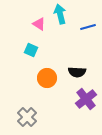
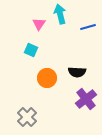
pink triangle: rotated 32 degrees clockwise
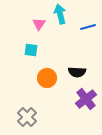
cyan square: rotated 16 degrees counterclockwise
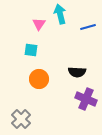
orange circle: moved 8 px left, 1 px down
purple cross: rotated 30 degrees counterclockwise
gray cross: moved 6 px left, 2 px down
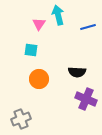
cyan arrow: moved 2 px left, 1 px down
gray cross: rotated 24 degrees clockwise
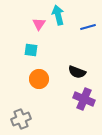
black semicircle: rotated 18 degrees clockwise
purple cross: moved 2 px left
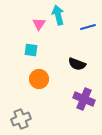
black semicircle: moved 8 px up
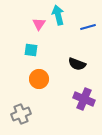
gray cross: moved 5 px up
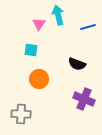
gray cross: rotated 24 degrees clockwise
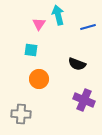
purple cross: moved 1 px down
